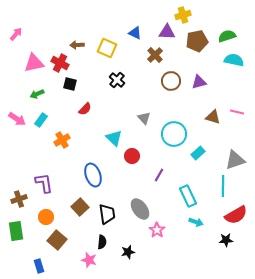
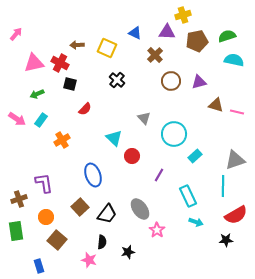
brown triangle at (213, 117): moved 3 px right, 12 px up
cyan rectangle at (198, 153): moved 3 px left, 3 px down
black trapezoid at (107, 214): rotated 45 degrees clockwise
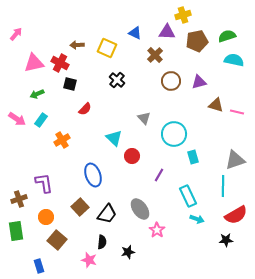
cyan rectangle at (195, 156): moved 2 px left, 1 px down; rotated 64 degrees counterclockwise
cyan arrow at (196, 222): moved 1 px right, 3 px up
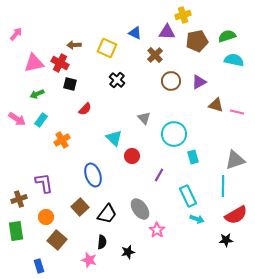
brown arrow at (77, 45): moved 3 px left
purple triangle at (199, 82): rotated 14 degrees counterclockwise
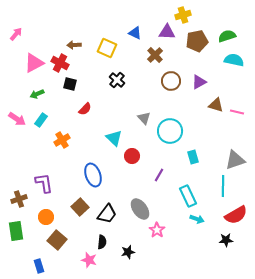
pink triangle at (34, 63): rotated 15 degrees counterclockwise
cyan circle at (174, 134): moved 4 px left, 3 px up
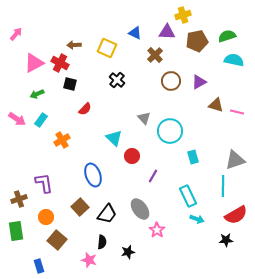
purple line at (159, 175): moved 6 px left, 1 px down
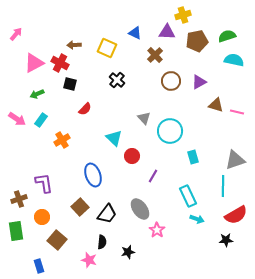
orange circle at (46, 217): moved 4 px left
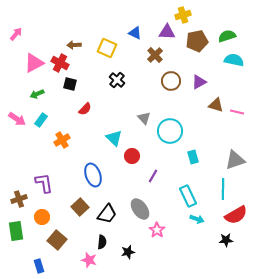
cyan line at (223, 186): moved 3 px down
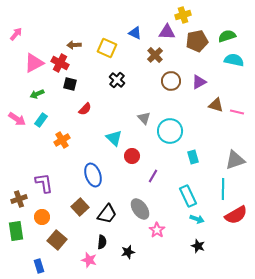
black star at (226, 240): moved 28 px left, 6 px down; rotated 24 degrees clockwise
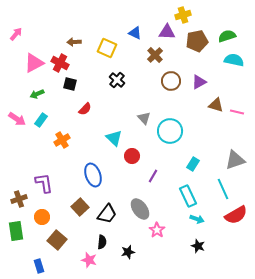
brown arrow at (74, 45): moved 3 px up
cyan rectangle at (193, 157): moved 7 px down; rotated 48 degrees clockwise
cyan line at (223, 189): rotated 25 degrees counterclockwise
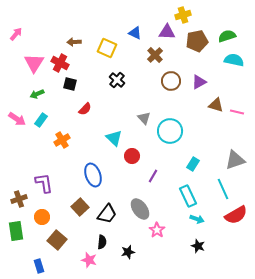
pink triangle at (34, 63): rotated 30 degrees counterclockwise
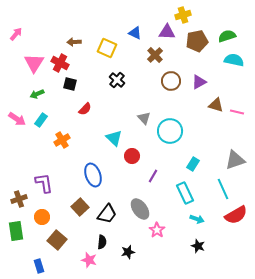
cyan rectangle at (188, 196): moved 3 px left, 3 px up
